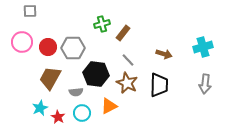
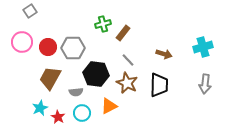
gray square: rotated 32 degrees counterclockwise
green cross: moved 1 px right
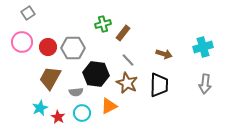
gray square: moved 2 px left, 2 px down
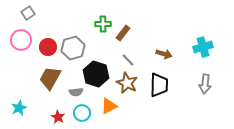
green cross: rotated 14 degrees clockwise
pink circle: moved 1 px left, 2 px up
gray hexagon: rotated 15 degrees counterclockwise
black hexagon: rotated 10 degrees clockwise
cyan star: moved 21 px left
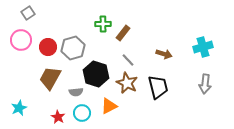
black trapezoid: moved 1 px left, 2 px down; rotated 15 degrees counterclockwise
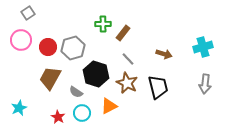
gray line: moved 1 px up
gray semicircle: rotated 40 degrees clockwise
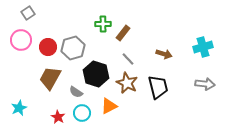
gray arrow: rotated 90 degrees counterclockwise
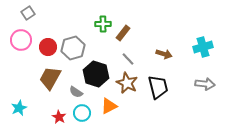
red star: moved 1 px right
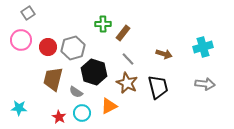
black hexagon: moved 2 px left, 2 px up
brown trapezoid: moved 3 px right, 1 px down; rotated 15 degrees counterclockwise
cyan star: rotated 28 degrees clockwise
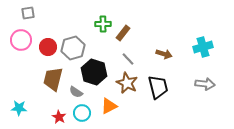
gray square: rotated 24 degrees clockwise
